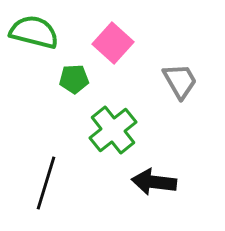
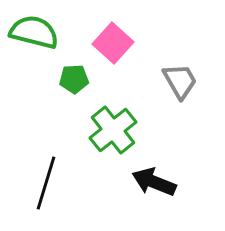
black arrow: rotated 15 degrees clockwise
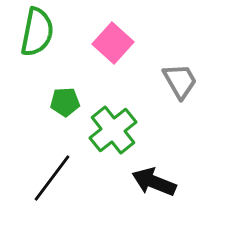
green semicircle: moved 3 px right; rotated 87 degrees clockwise
green pentagon: moved 9 px left, 23 px down
black line: moved 6 px right, 5 px up; rotated 20 degrees clockwise
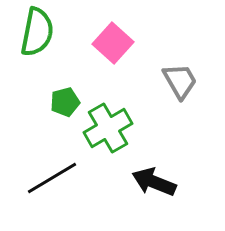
green pentagon: rotated 12 degrees counterclockwise
green cross: moved 5 px left, 2 px up; rotated 9 degrees clockwise
black line: rotated 22 degrees clockwise
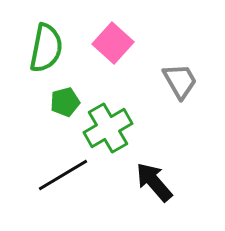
green semicircle: moved 9 px right, 16 px down
black line: moved 11 px right, 3 px up
black arrow: rotated 27 degrees clockwise
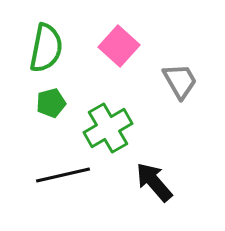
pink square: moved 6 px right, 3 px down
green pentagon: moved 14 px left, 1 px down
black line: rotated 18 degrees clockwise
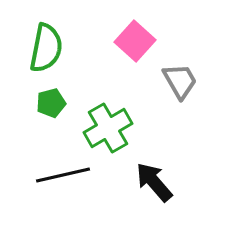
pink square: moved 16 px right, 5 px up
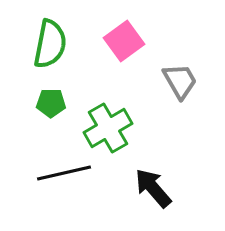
pink square: moved 11 px left; rotated 12 degrees clockwise
green semicircle: moved 4 px right, 4 px up
green pentagon: rotated 16 degrees clockwise
black line: moved 1 px right, 2 px up
black arrow: moved 1 px left, 6 px down
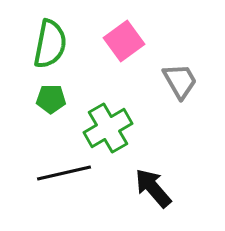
green pentagon: moved 4 px up
